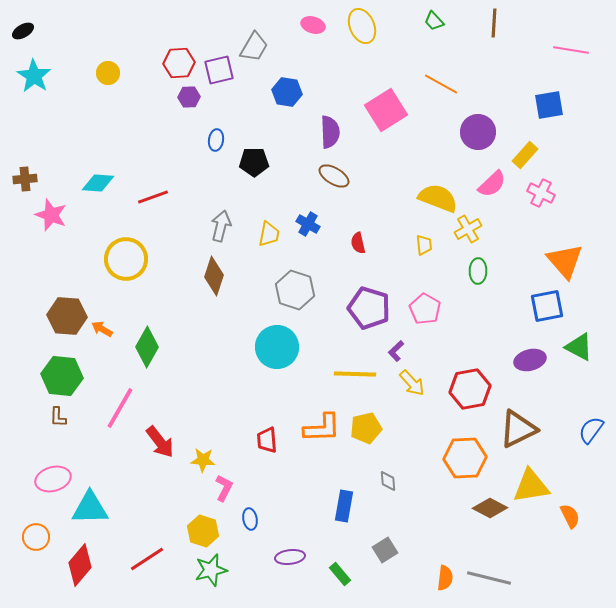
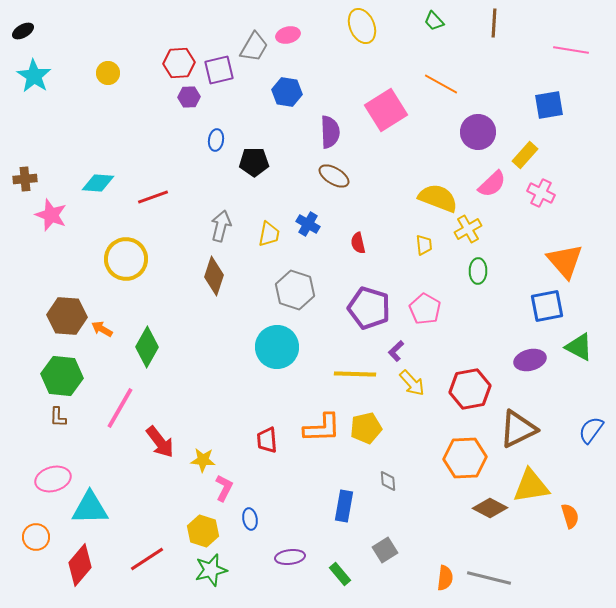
pink ellipse at (313, 25): moved 25 px left, 10 px down; rotated 30 degrees counterclockwise
orange semicircle at (570, 516): rotated 10 degrees clockwise
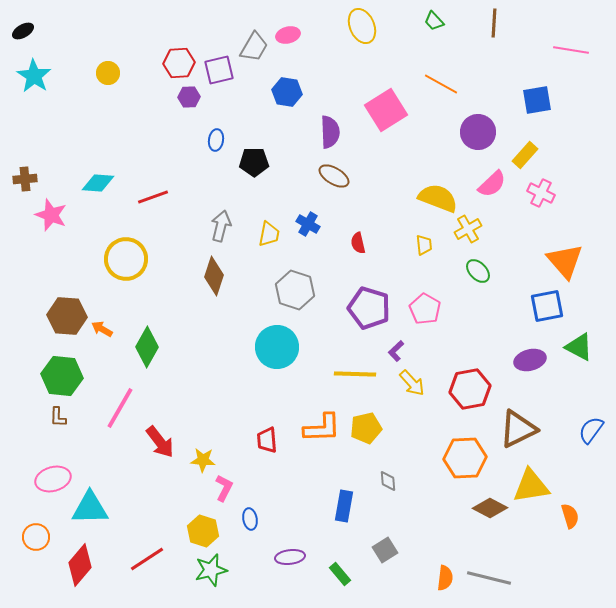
blue square at (549, 105): moved 12 px left, 5 px up
green ellipse at (478, 271): rotated 45 degrees counterclockwise
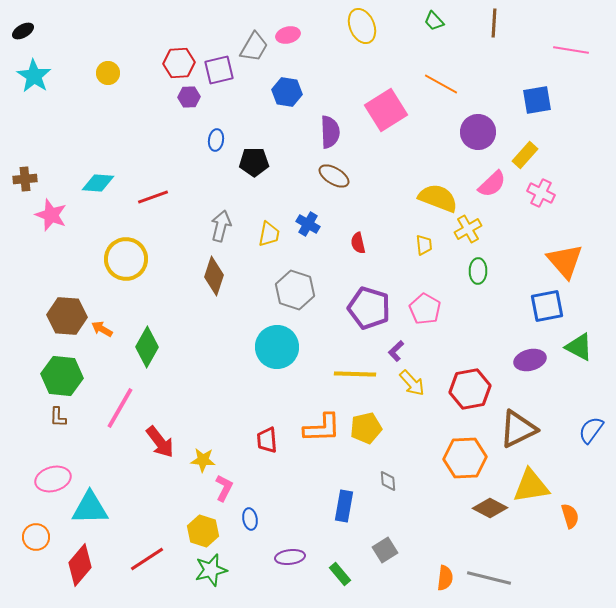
green ellipse at (478, 271): rotated 45 degrees clockwise
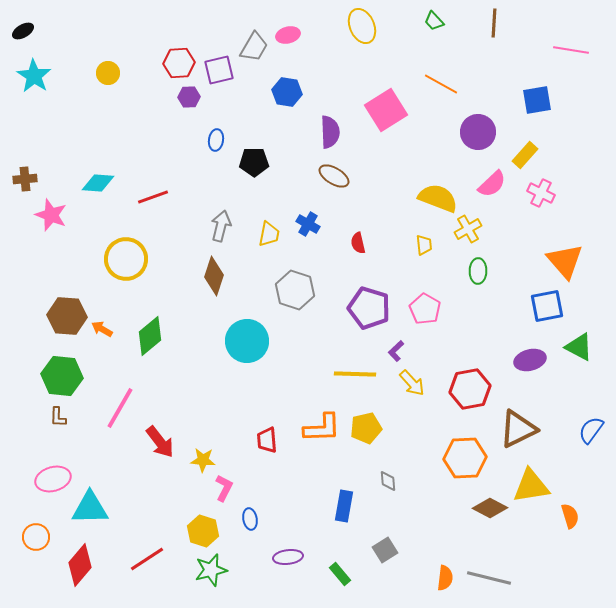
green diamond at (147, 347): moved 3 px right, 11 px up; rotated 21 degrees clockwise
cyan circle at (277, 347): moved 30 px left, 6 px up
purple ellipse at (290, 557): moved 2 px left
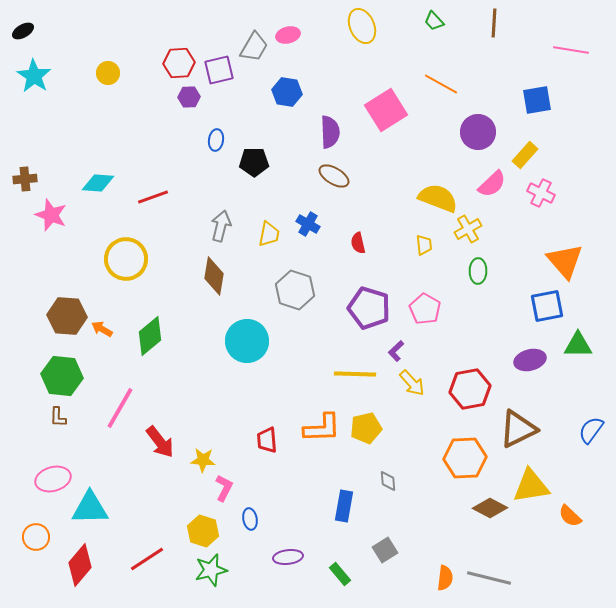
brown diamond at (214, 276): rotated 9 degrees counterclockwise
green triangle at (579, 347): moved 1 px left, 2 px up; rotated 28 degrees counterclockwise
orange semicircle at (570, 516): rotated 150 degrees clockwise
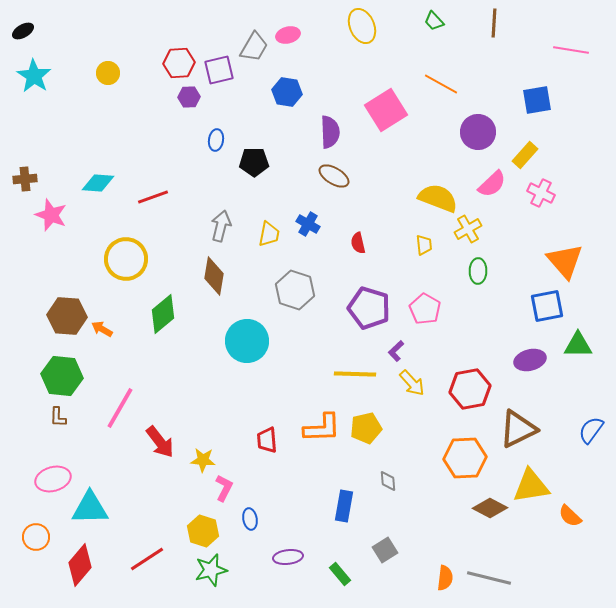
green diamond at (150, 336): moved 13 px right, 22 px up
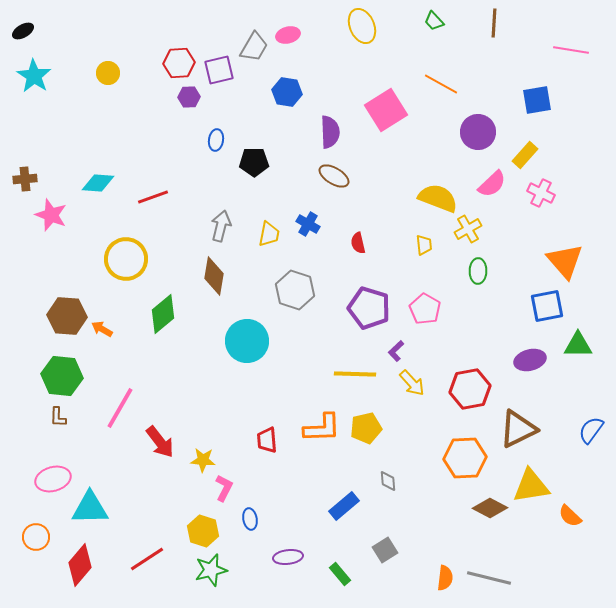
blue rectangle at (344, 506): rotated 40 degrees clockwise
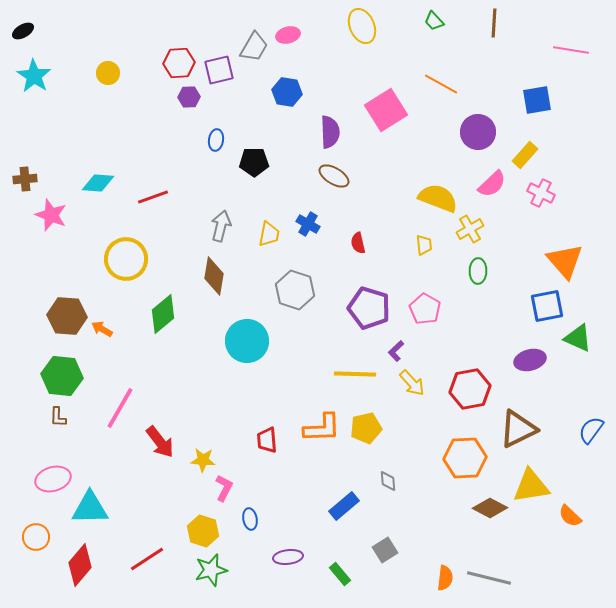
yellow cross at (468, 229): moved 2 px right
green triangle at (578, 345): moved 7 px up; rotated 24 degrees clockwise
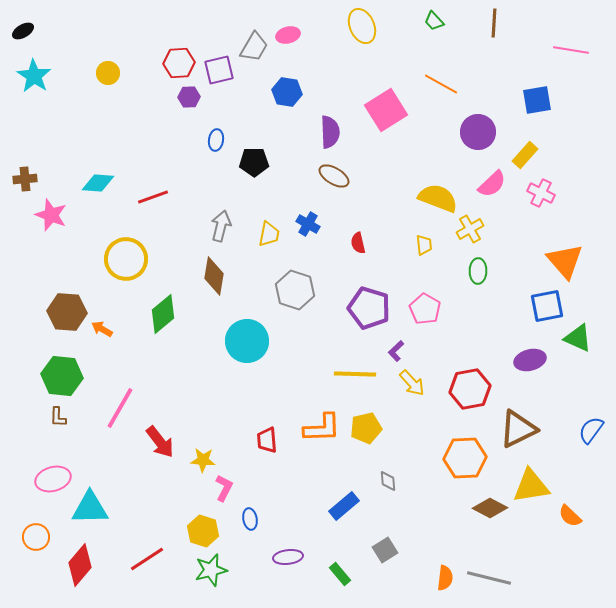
brown hexagon at (67, 316): moved 4 px up
